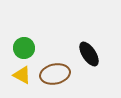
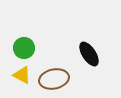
brown ellipse: moved 1 px left, 5 px down
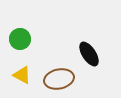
green circle: moved 4 px left, 9 px up
brown ellipse: moved 5 px right
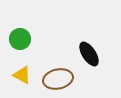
brown ellipse: moved 1 px left
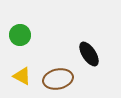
green circle: moved 4 px up
yellow triangle: moved 1 px down
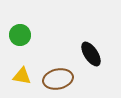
black ellipse: moved 2 px right
yellow triangle: rotated 18 degrees counterclockwise
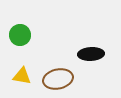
black ellipse: rotated 60 degrees counterclockwise
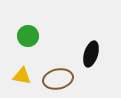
green circle: moved 8 px right, 1 px down
black ellipse: rotated 70 degrees counterclockwise
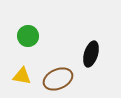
brown ellipse: rotated 12 degrees counterclockwise
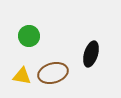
green circle: moved 1 px right
brown ellipse: moved 5 px left, 6 px up; rotated 8 degrees clockwise
